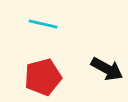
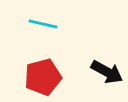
black arrow: moved 3 px down
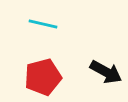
black arrow: moved 1 px left
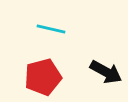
cyan line: moved 8 px right, 5 px down
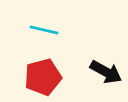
cyan line: moved 7 px left, 1 px down
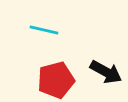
red pentagon: moved 13 px right, 3 px down
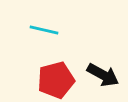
black arrow: moved 3 px left, 3 px down
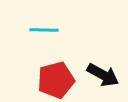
cyan line: rotated 12 degrees counterclockwise
